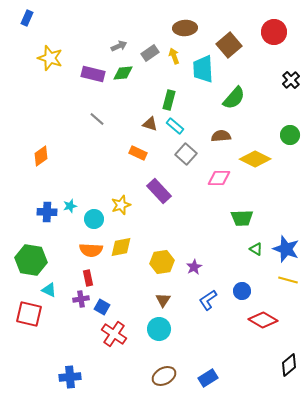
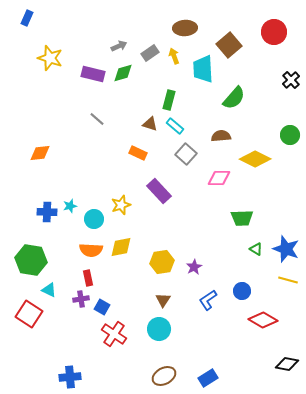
green diamond at (123, 73): rotated 10 degrees counterclockwise
orange diamond at (41, 156): moved 1 px left, 3 px up; rotated 30 degrees clockwise
red square at (29, 314): rotated 20 degrees clockwise
black diamond at (289, 365): moved 2 px left, 1 px up; rotated 50 degrees clockwise
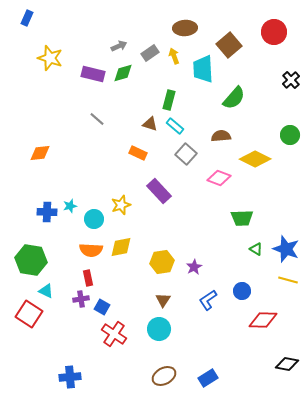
pink diamond at (219, 178): rotated 20 degrees clockwise
cyan triangle at (49, 290): moved 3 px left, 1 px down
red diamond at (263, 320): rotated 28 degrees counterclockwise
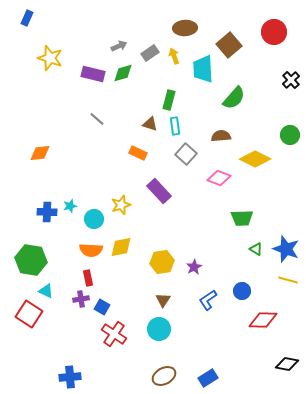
cyan rectangle at (175, 126): rotated 42 degrees clockwise
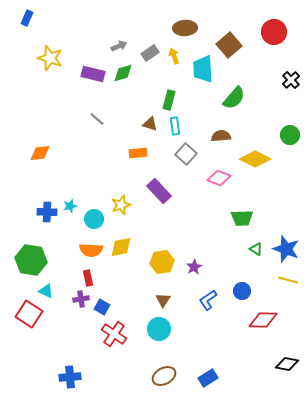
orange rectangle at (138, 153): rotated 30 degrees counterclockwise
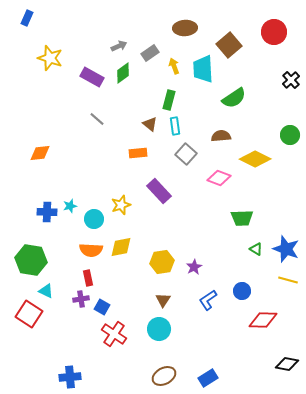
yellow arrow at (174, 56): moved 10 px down
green diamond at (123, 73): rotated 20 degrees counterclockwise
purple rectangle at (93, 74): moved 1 px left, 3 px down; rotated 15 degrees clockwise
green semicircle at (234, 98): rotated 15 degrees clockwise
brown triangle at (150, 124): rotated 21 degrees clockwise
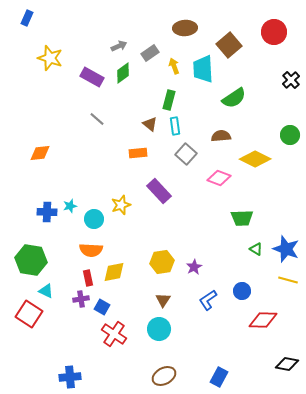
yellow diamond at (121, 247): moved 7 px left, 25 px down
blue rectangle at (208, 378): moved 11 px right, 1 px up; rotated 30 degrees counterclockwise
